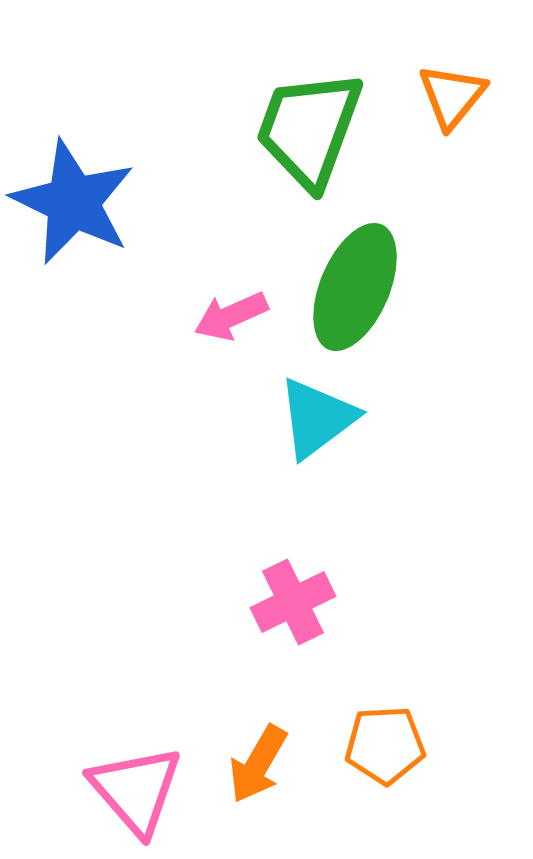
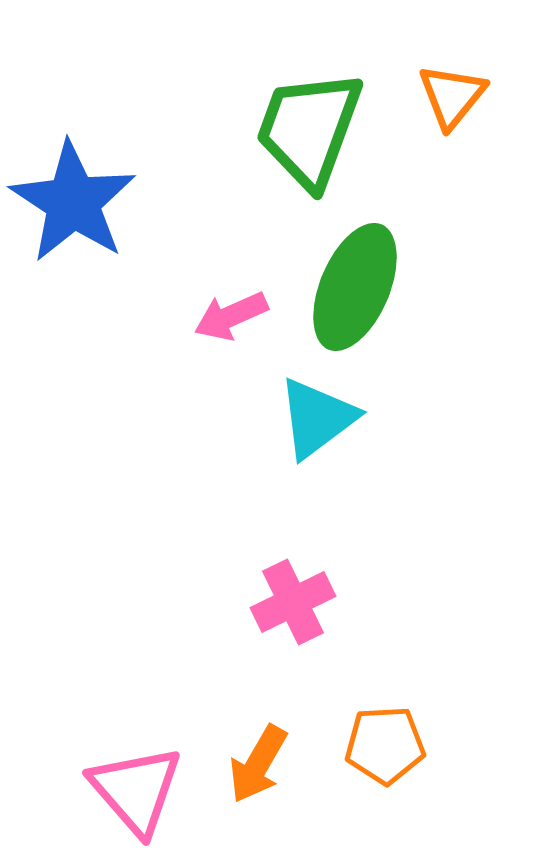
blue star: rotated 7 degrees clockwise
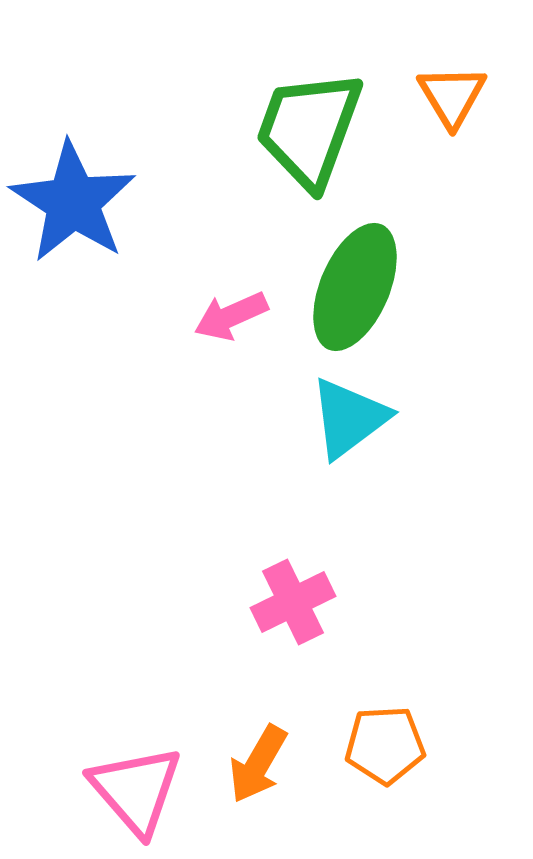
orange triangle: rotated 10 degrees counterclockwise
cyan triangle: moved 32 px right
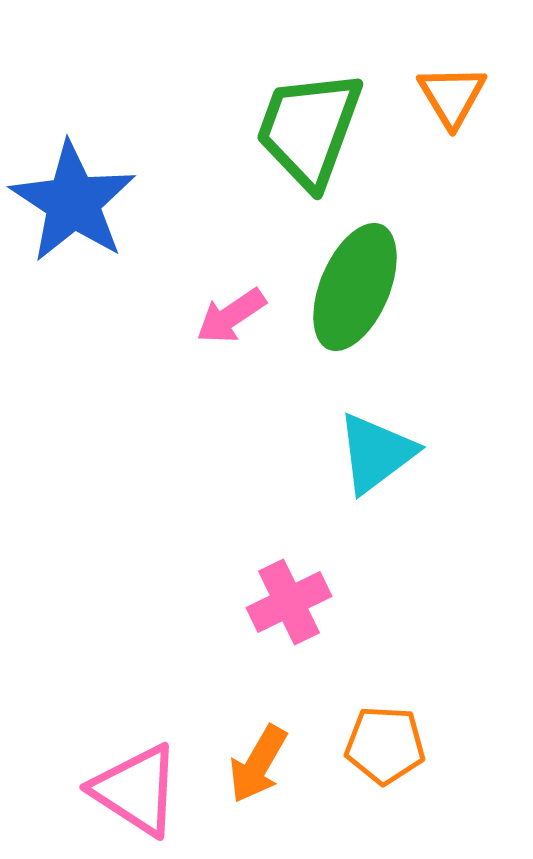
pink arrow: rotated 10 degrees counterclockwise
cyan triangle: moved 27 px right, 35 px down
pink cross: moved 4 px left
orange pentagon: rotated 6 degrees clockwise
pink triangle: rotated 16 degrees counterclockwise
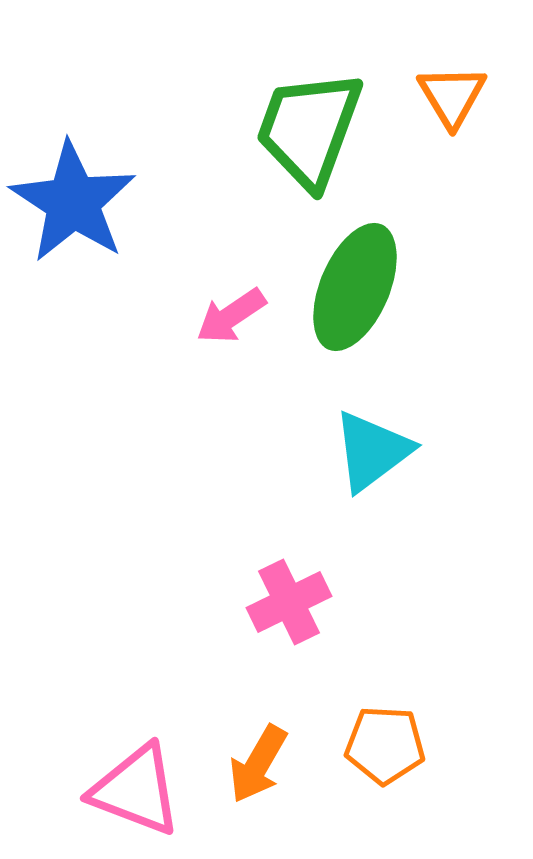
cyan triangle: moved 4 px left, 2 px up
pink triangle: rotated 12 degrees counterclockwise
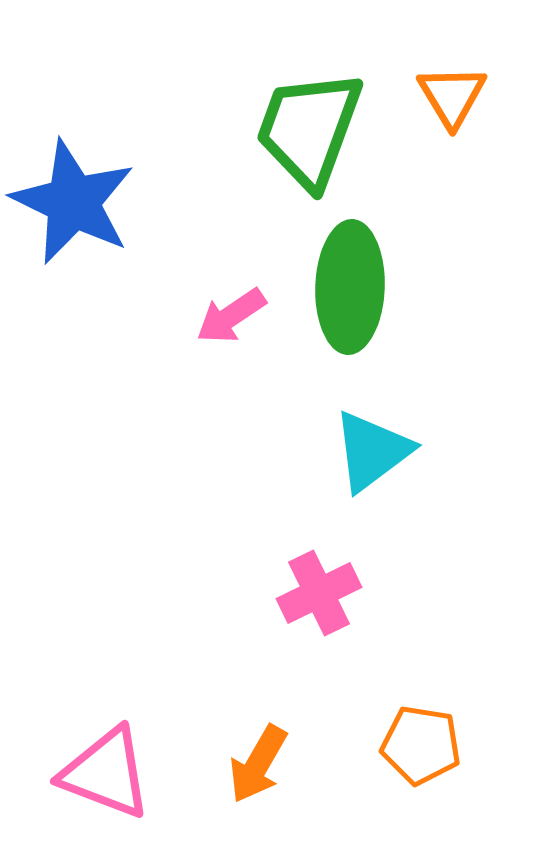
blue star: rotated 7 degrees counterclockwise
green ellipse: moved 5 px left; rotated 21 degrees counterclockwise
pink cross: moved 30 px right, 9 px up
orange pentagon: moved 36 px right; rotated 6 degrees clockwise
pink triangle: moved 30 px left, 17 px up
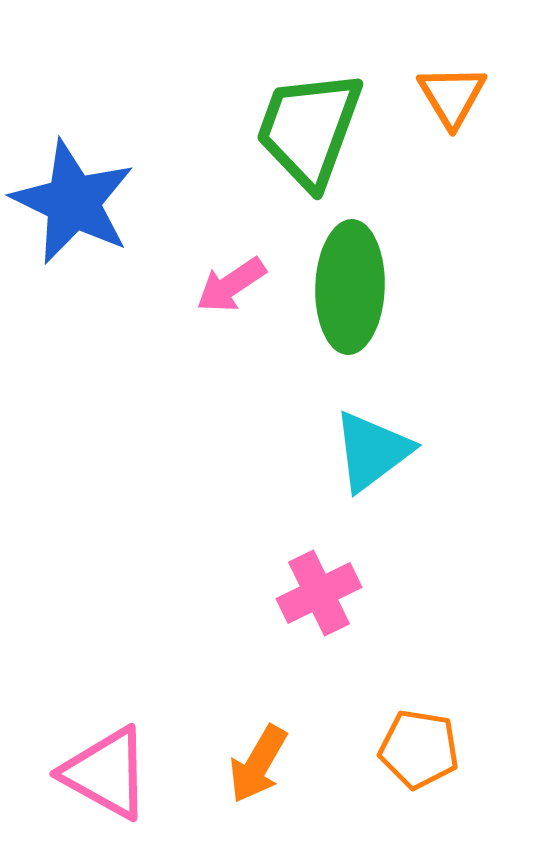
pink arrow: moved 31 px up
orange pentagon: moved 2 px left, 4 px down
pink triangle: rotated 8 degrees clockwise
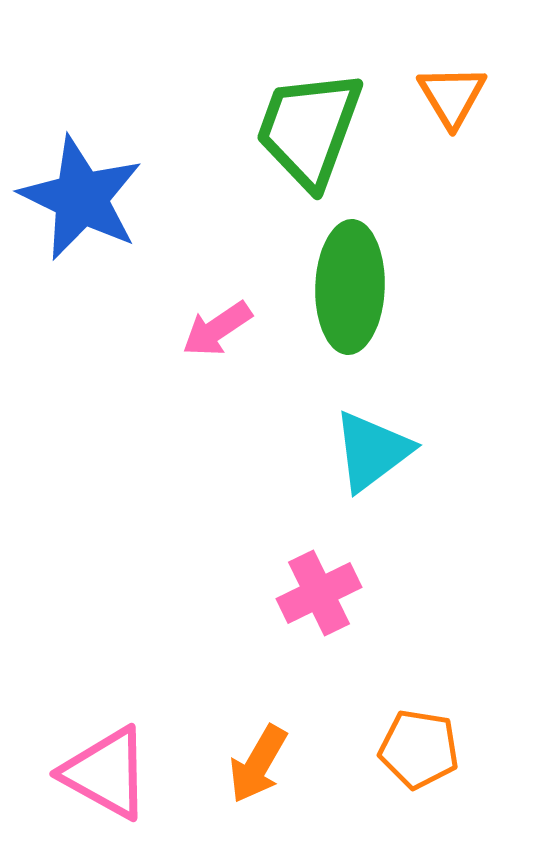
blue star: moved 8 px right, 4 px up
pink arrow: moved 14 px left, 44 px down
